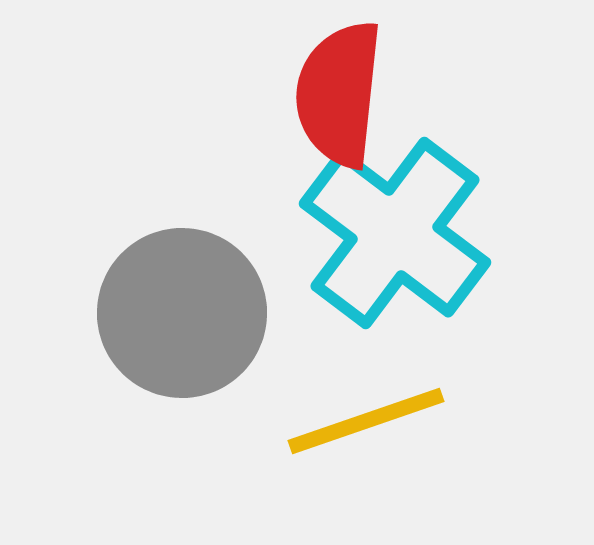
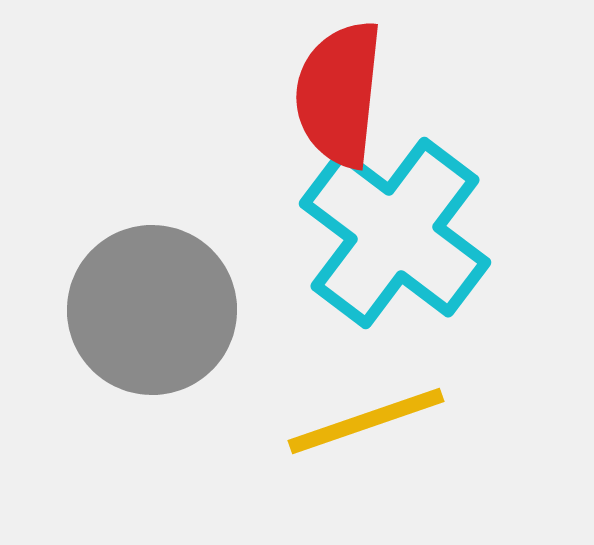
gray circle: moved 30 px left, 3 px up
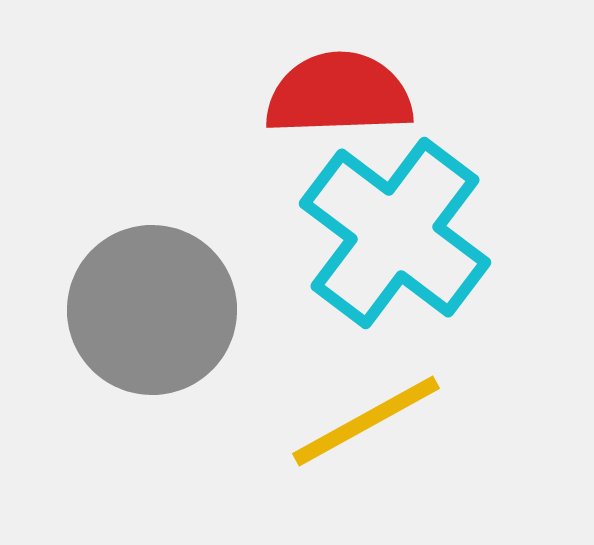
red semicircle: rotated 82 degrees clockwise
yellow line: rotated 10 degrees counterclockwise
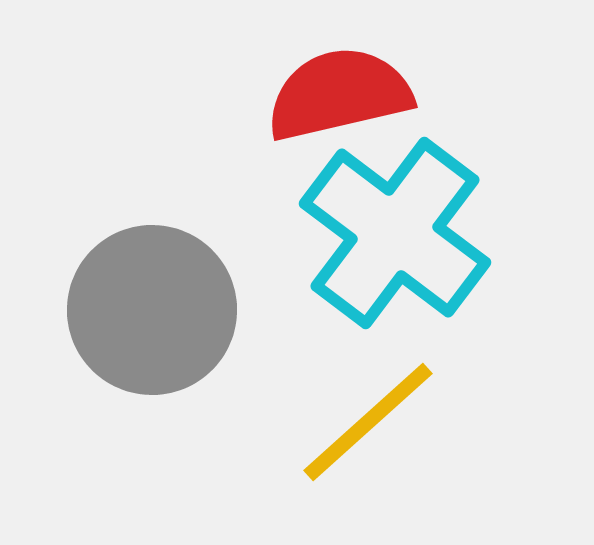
red semicircle: rotated 11 degrees counterclockwise
yellow line: moved 2 px right, 1 px down; rotated 13 degrees counterclockwise
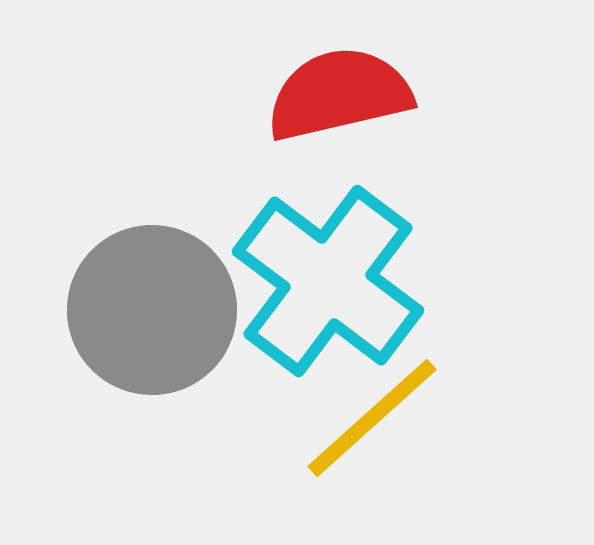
cyan cross: moved 67 px left, 48 px down
yellow line: moved 4 px right, 4 px up
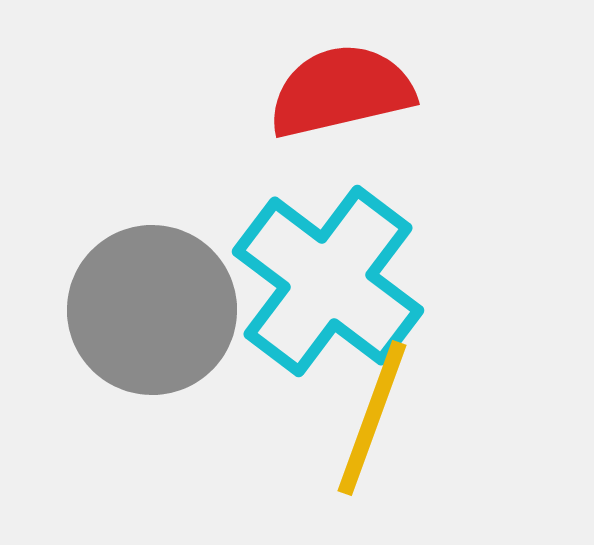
red semicircle: moved 2 px right, 3 px up
yellow line: rotated 28 degrees counterclockwise
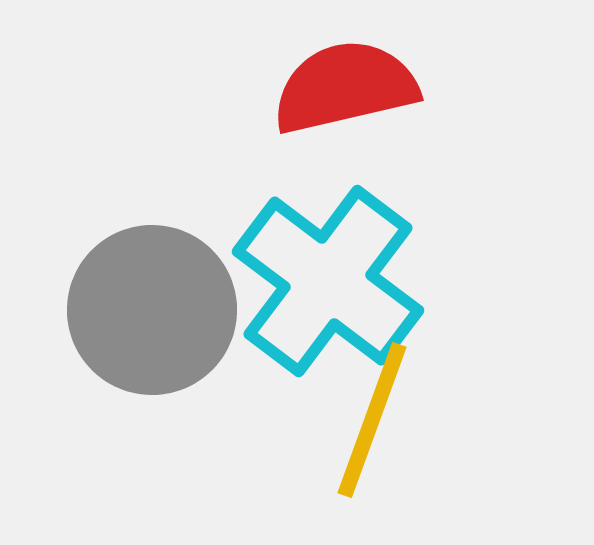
red semicircle: moved 4 px right, 4 px up
yellow line: moved 2 px down
